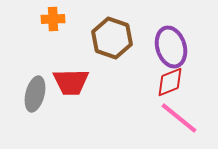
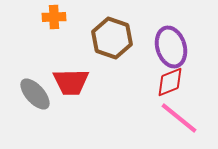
orange cross: moved 1 px right, 2 px up
gray ellipse: rotated 56 degrees counterclockwise
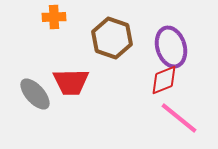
red diamond: moved 6 px left, 2 px up
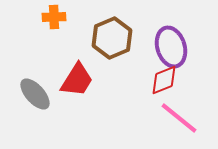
brown hexagon: rotated 18 degrees clockwise
red trapezoid: moved 6 px right, 2 px up; rotated 57 degrees counterclockwise
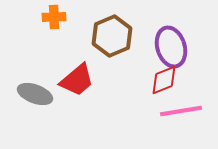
brown hexagon: moved 2 px up
red trapezoid: rotated 18 degrees clockwise
gray ellipse: rotated 28 degrees counterclockwise
pink line: moved 2 px right, 7 px up; rotated 48 degrees counterclockwise
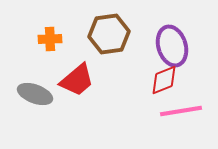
orange cross: moved 4 px left, 22 px down
brown hexagon: moved 3 px left, 2 px up; rotated 15 degrees clockwise
purple ellipse: moved 1 px right, 1 px up
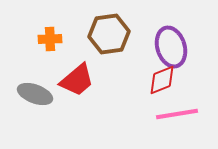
purple ellipse: moved 1 px left, 1 px down
red diamond: moved 2 px left
pink line: moved 4 px left, 3 px down
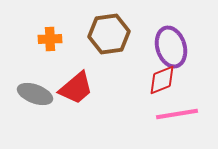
red trapezoid: moved 1 px left, 8 px down
